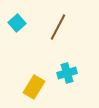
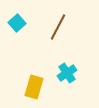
cyan cross: rotated 18 degrees counterclockwise
yellow rectangle: rotated 15 degrees counterclockwise
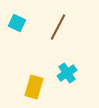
cyan square: rotated 24 degrees counterclockwise
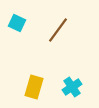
brown line: moved 3 px down; rotated 8 degrees clockwise
cyan cross: moved 5 px right, 14 px down
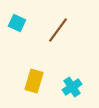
yellow rectangle: moved 6 px up
